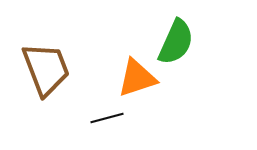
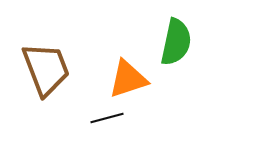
green semicircle: rotated 12 degrees counterclockwise
orange triangle: moved 9 px left, 1 px down
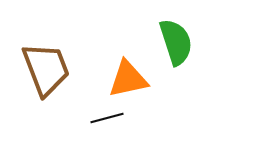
green semicircle: rotated 30 degrees counterclockwise
orange triangle: rotated 6 degrees clockwise
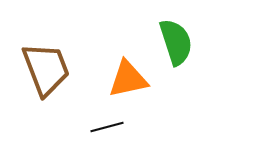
black line: moved 9 px down
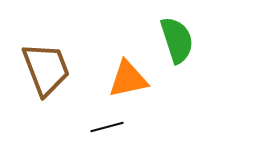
green semicircle: moved 1 px right, 2 px up
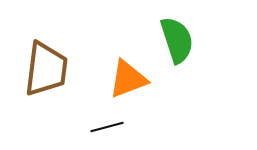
brown trapezoid: rotated 28 degrees clockwise
orange triangle: rotated 9 degrees counterclockwise
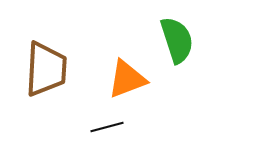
brown trapezoid: rotated 4 degrees counterclockwise
orange triangle: moved 1 px left
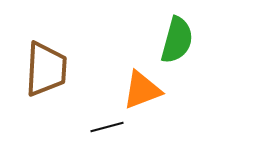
green semicircle: rotated 33 degrees clockwise
orange triangle: moved 15 px right, 11 px down
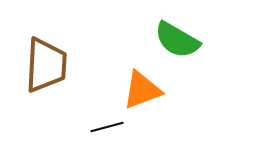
green semicircle: rotated 105 degrees clockwise
brown trapezoid: moved 4 px up
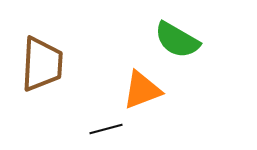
brown trapezoid: moved 4 px left, 1 px up
black line: moved 1 px left, 2 px down
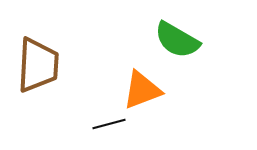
brown trapezoid: moved 4 px left, 1 px down
black line: moved 3 px right, 5 px up
